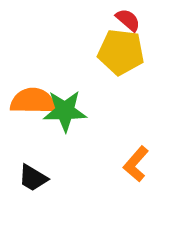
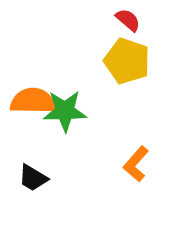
yellow pentagon: moved 6 px right, 9 px down; rotated 12 degrees clockwise
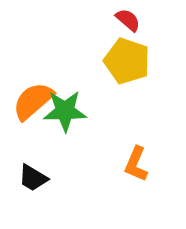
orange semicircle: rotated 42 degrees counterclockwise
orange L-shape: rotated 18 degrees counterclockwise
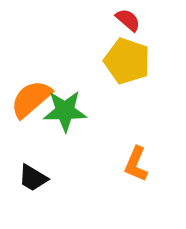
orange semicircle: moved 2 px left, 2 px up
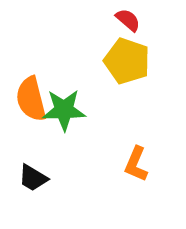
orange semicircle: rotated 63 degrees counterclockwise
green star: moved 1 px left, 1 px up
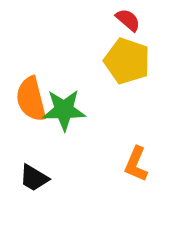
black trapezoid: moved 1 px right
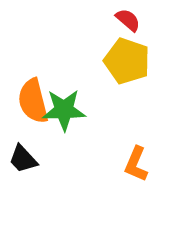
orange semicircle: moved 2 px right, 2 px down
black trapezoid: moved 11 px left, 19 px up; rotated 16 degrees clockwise
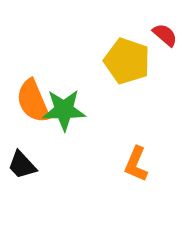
red semicircle: moved 37 px right, 15 px down
orange semicircle: rotated 9 degrees counterclockwise
black trapezoid: moved 1 px left, 6 px down
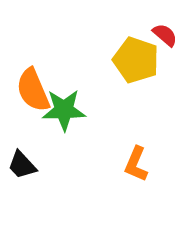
yellow pentagon: moved 9 px right, 1 px up
orange semicircle: moved 11 px up
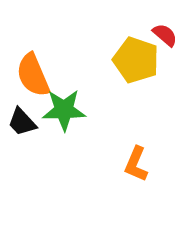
orange semicircle: moved 15 px up
black trapezoid: moved 43 px up
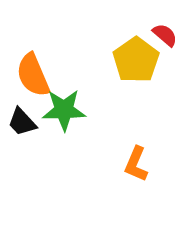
yellow pentagon: rotated 18 degrees clockwise
